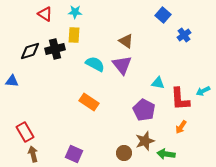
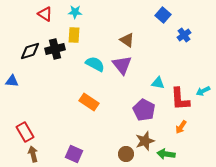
brown triangle: moved 1 px right, 1 px up
brown circle: moved 2 px right, 1 px down
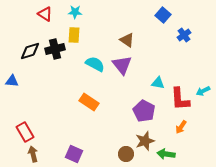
purple pentagon: moved 1 px down
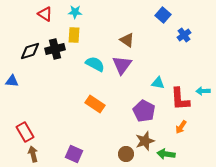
purple triangle: rotated 15 degrees clockwise
cyan arrow: rotated 24 degrees clockwise
orange rectangle: moved 6 px right, 2 px down
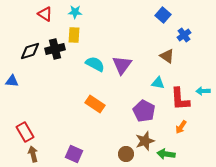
brown triangle: moved 40 px right, 16 px down
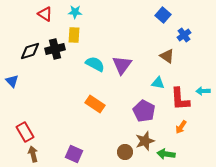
blue triangle: rotated 40 degrees clockwise
brown circle: moved 1 px left, 2 px up
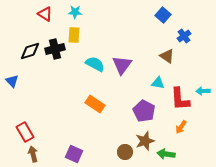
blue cross: moved 1 px down
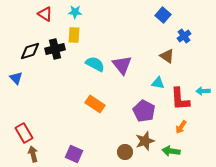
purple triangle: rotated 15 degrees counterclockwise
blue triangle: moved 4 px right, 3 px up
red rectangle: moved 1 px left, 1 px down
green arrow: moved 5 px right, 3 px up
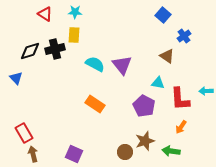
cyan arrow: moved 3 px right
purple pentagon: moved 5 px up
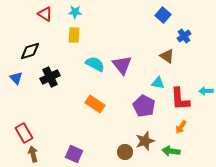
black cross: moved 5 px left, 28 px down; rotated 12 degrees counterclockwise
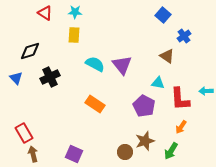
red triangle: moved 1 px up
green arrow: rotated 66 degrees counterclockwise
